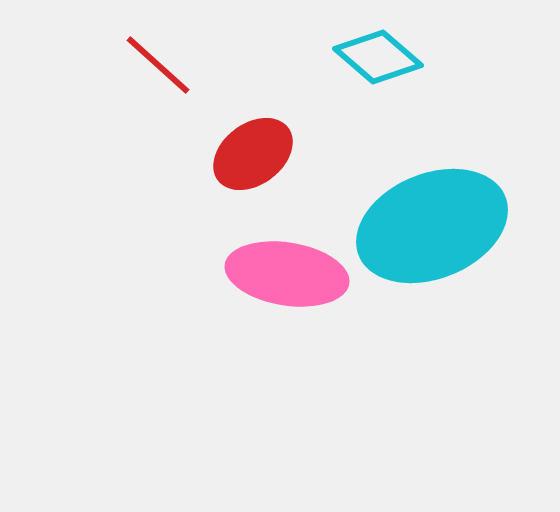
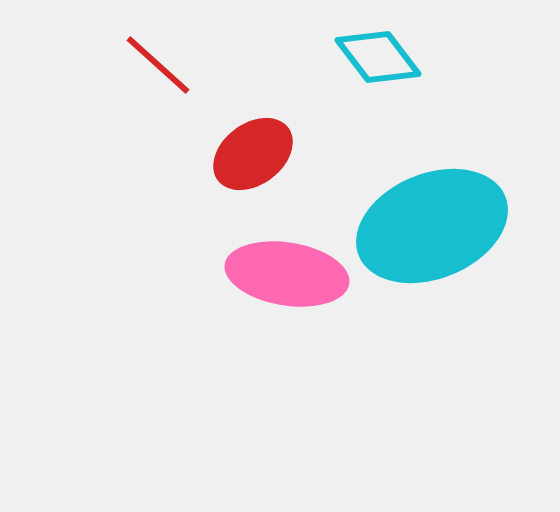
cyan diamond: rotated 12 degrees clockwise
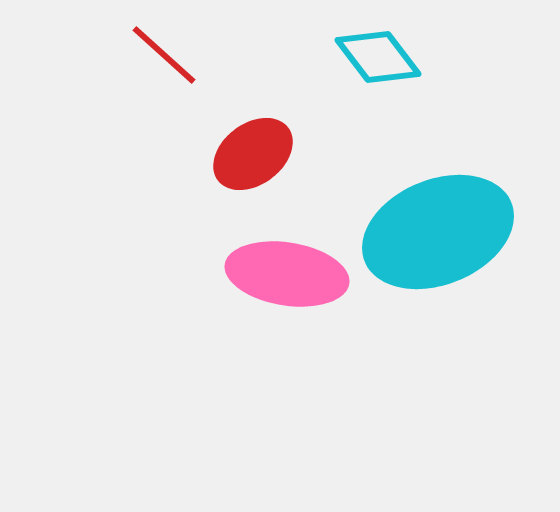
red line: moved 6 px right, 10 px up
cyan ellipse: moved 6 px right, 6 px down
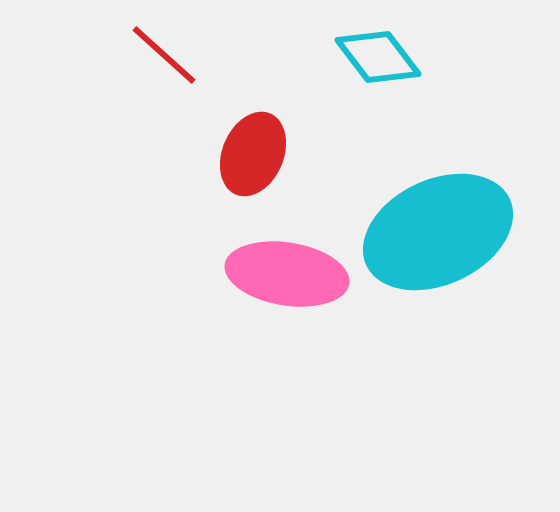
red ellipse: rotated 30 degrees counterclockwise
cyan ellipse: rotated 3 degrees counterclockwise
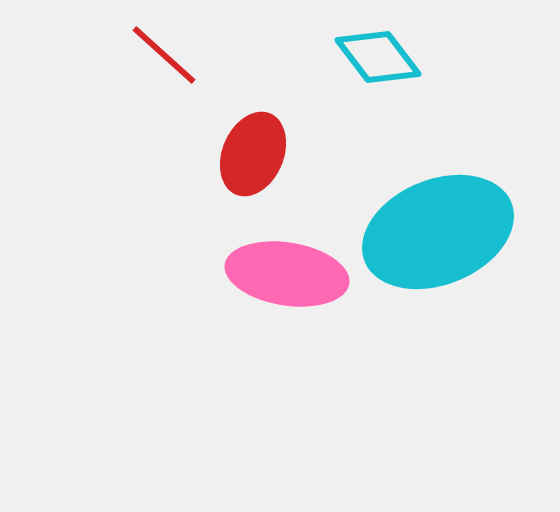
cyan ellipse: rotated 3 degrees clockwise
